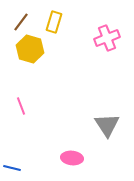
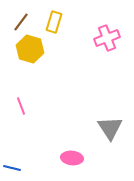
gray triangle: moved 3 px right, 3 px down
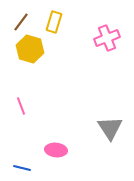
pink ellipse: moved 16 px left, 8 px up
blue line: moved 10 px right
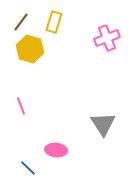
gray triangle: moved 7 px left, 4 px up
blue line: moved 6 px right; rotated 30 degrees clockwise
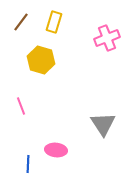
yellow hexagon: moved 11 px right, 11 px down
blue line: moved 4 px up; rotated 48 degrees clockwise
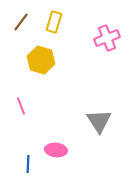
gray triangle: moved 4 px left, 3 px up
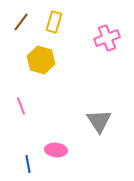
blue line: rotated 12 degrees counterclockwise
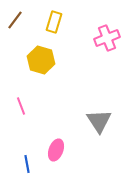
brown line: moved 6 px left, 2 px up
pink ellipse: rotated 75 degrees counterclockwise
blue line: moved 1 px left
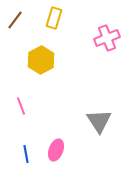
yellow rectangle: moved 4 px up
yellow hexagon: rotated 16 degrees clockwise
blue line: moved 1 px left, 10 px up
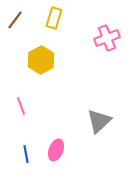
gray triangle: rotated 20 degrees clockwise
